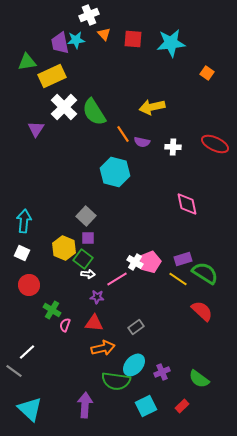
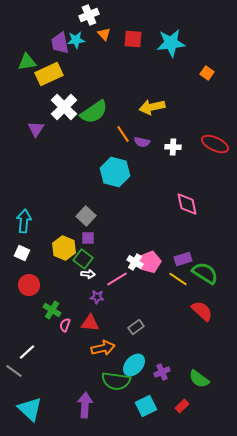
yellow rectangle at (52, 76): moved 3 px left, 2 px up
green semicircle at (94, 112): rotated 92 degrees counterclockwise
red triangle at (94, 323): moved 4 px left
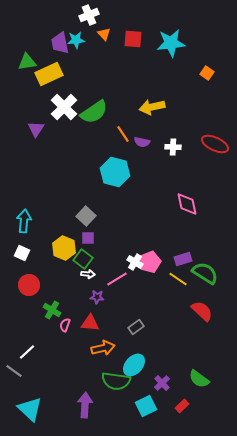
purple cross at (162, 372): moved 11 px down; rotated 21 degrees counterclockwise
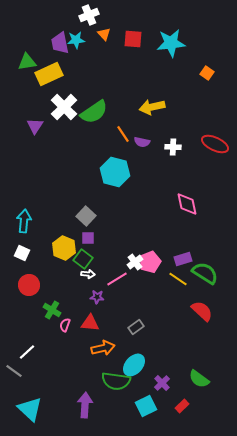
purple triangle at (36, 129): moved 1 px left, 3 px up
white cross at (135, 262): rotated 21 degrees clockwise
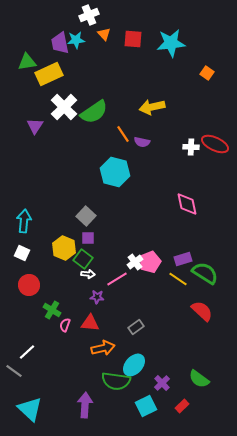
white cross at (173, 147): moved 18 px right
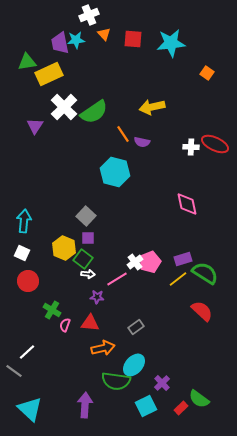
yellow line at (178, 279): rotated 72 degrees counterclockwise
red circle at (29, 285): moved 1 px left, 4 px up
green semicircle at (199, 379): moved 20 px down
red rectangle at (182, 406): moved 1 px left, 2 px down
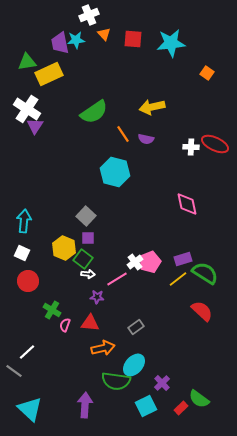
white cross at (64, 107): moved 37 px left, 2 px down; rotated 12 degrees counterclockwise
purple semicircle at (142, 142): moved 4 px right, 3 px up
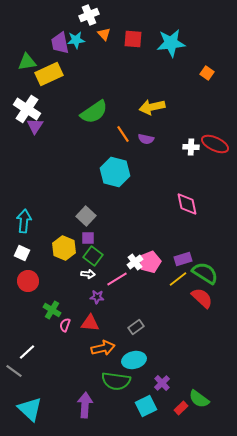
green square at (83, 259): moved 10 px right, 3 px up
red semicircle at (202, 311): moved 13 px up
cyan ellipse at (134, 365): moved 5 px up; rotated 35 degrees clockwise
